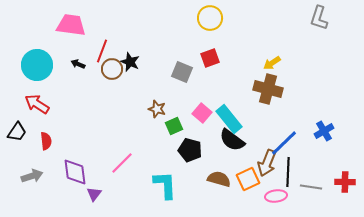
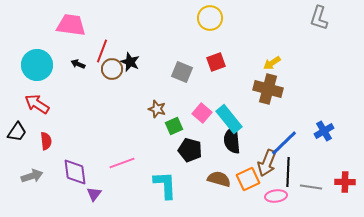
red square: moved 6 px right, 4 px down
black semicircle: rotated 48 degrees clockwise
pink line: rotated 25 degrees clockwise
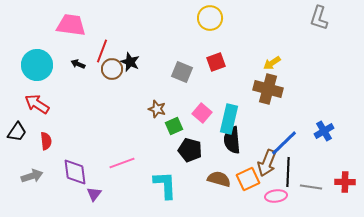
cyan rectangle: rotated 52 degrees clockwise
